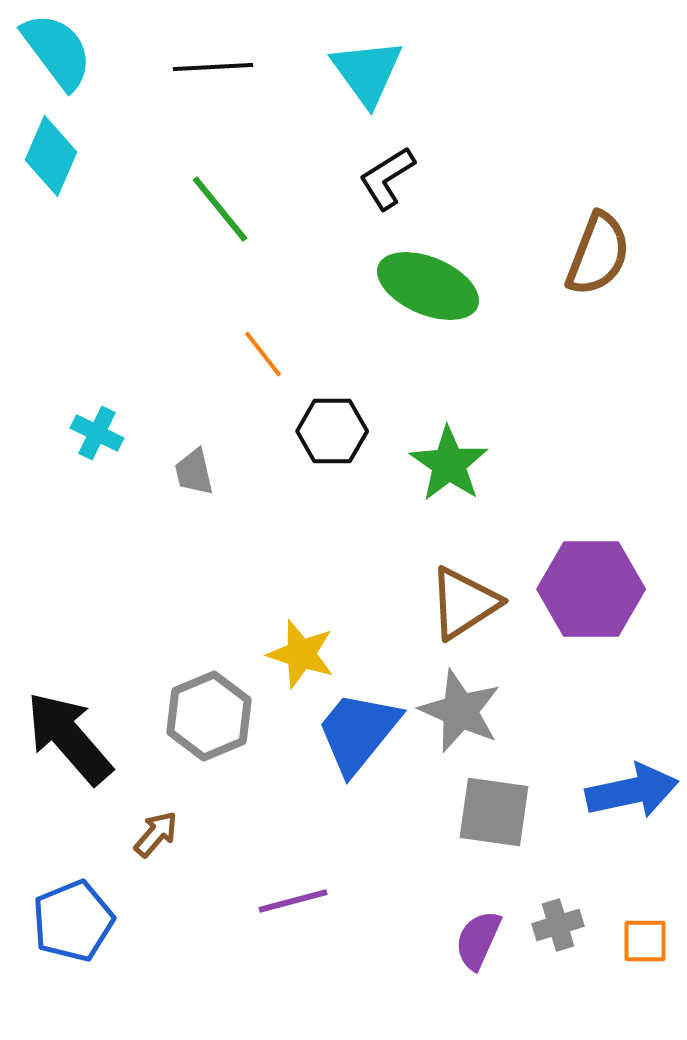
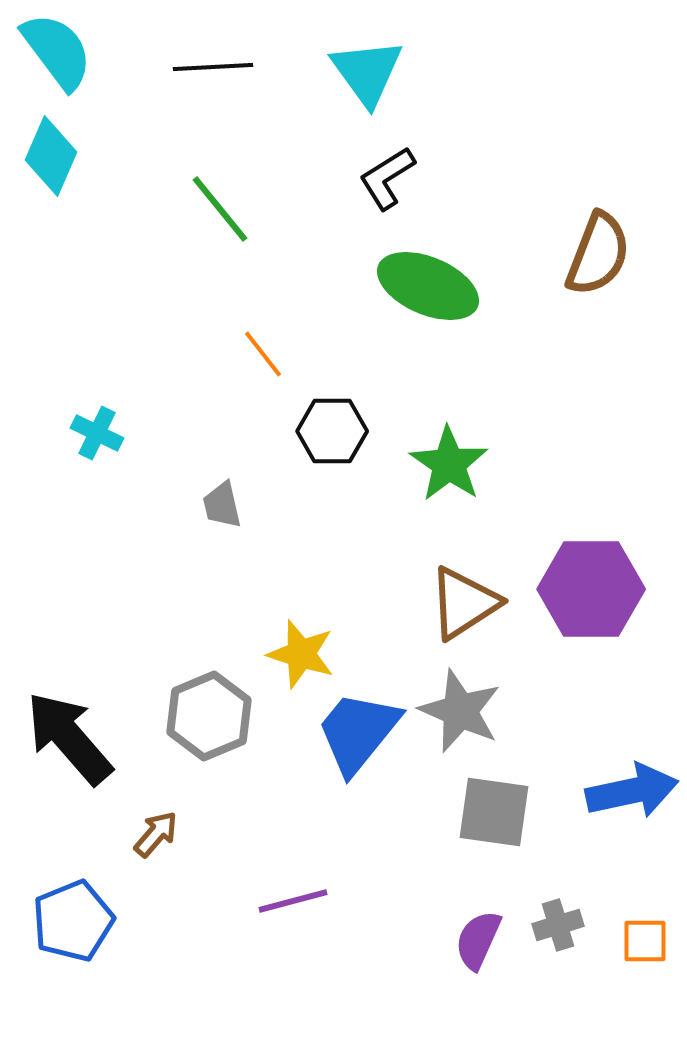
gray trapezoid: moved 28 px right, 33 px down
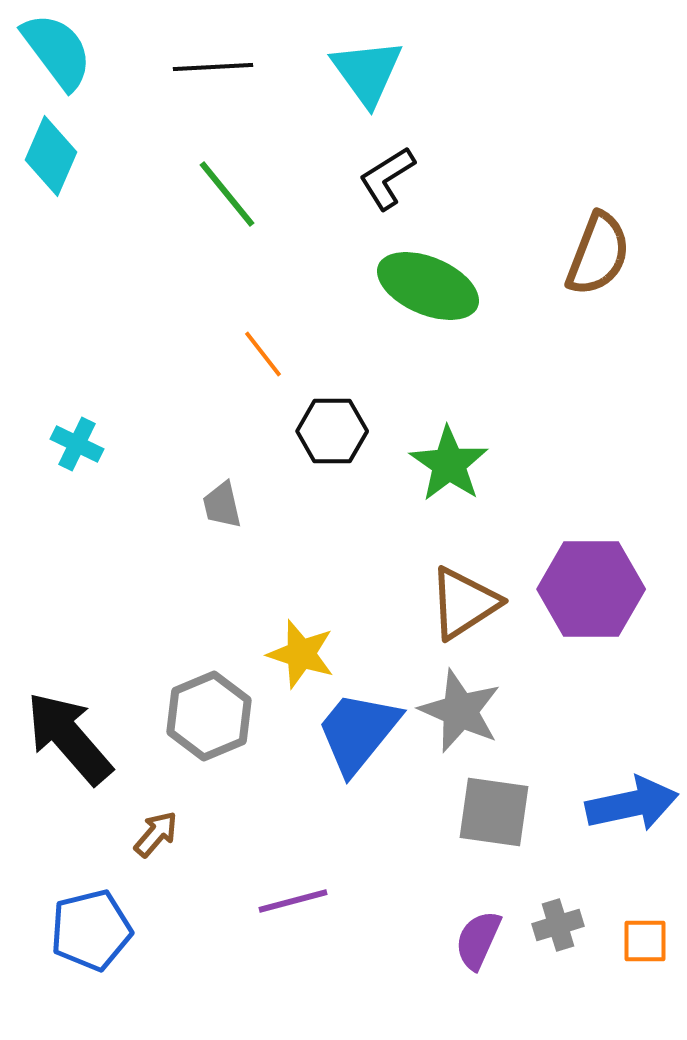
green line: moved 7 px right, 15 px up
cyan cross: moved 20 px left, 11 px down
blue arrow: moved 13 px down
blue pentagon: moved 18 px right, 9 px down; rotated 8 degrees clockwise
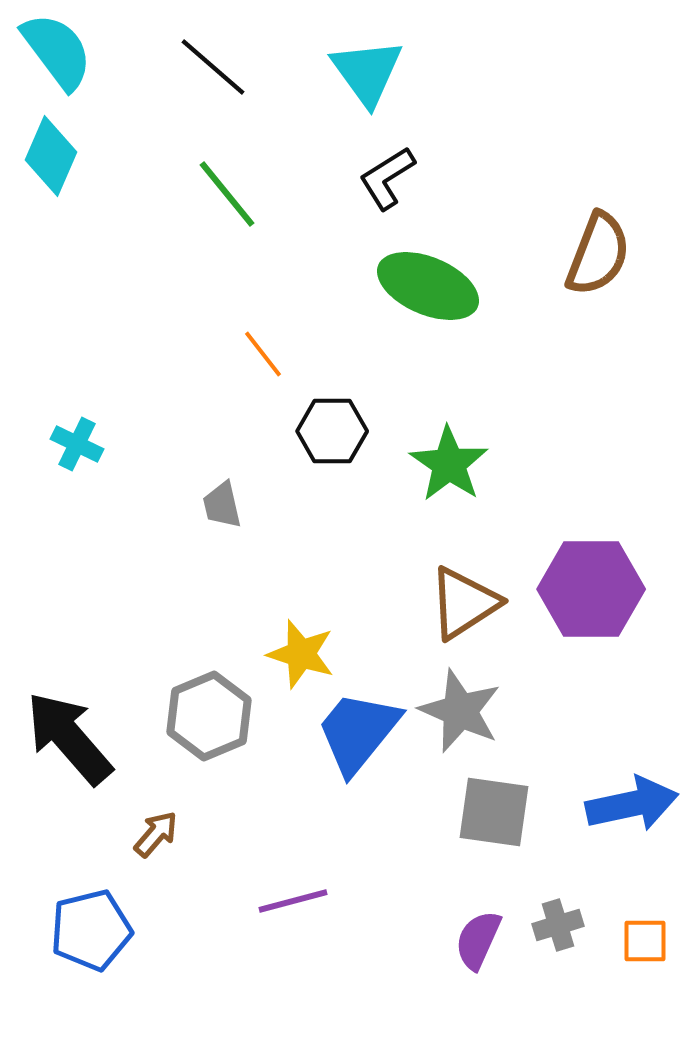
black line: rotated 44 degrees clockwise
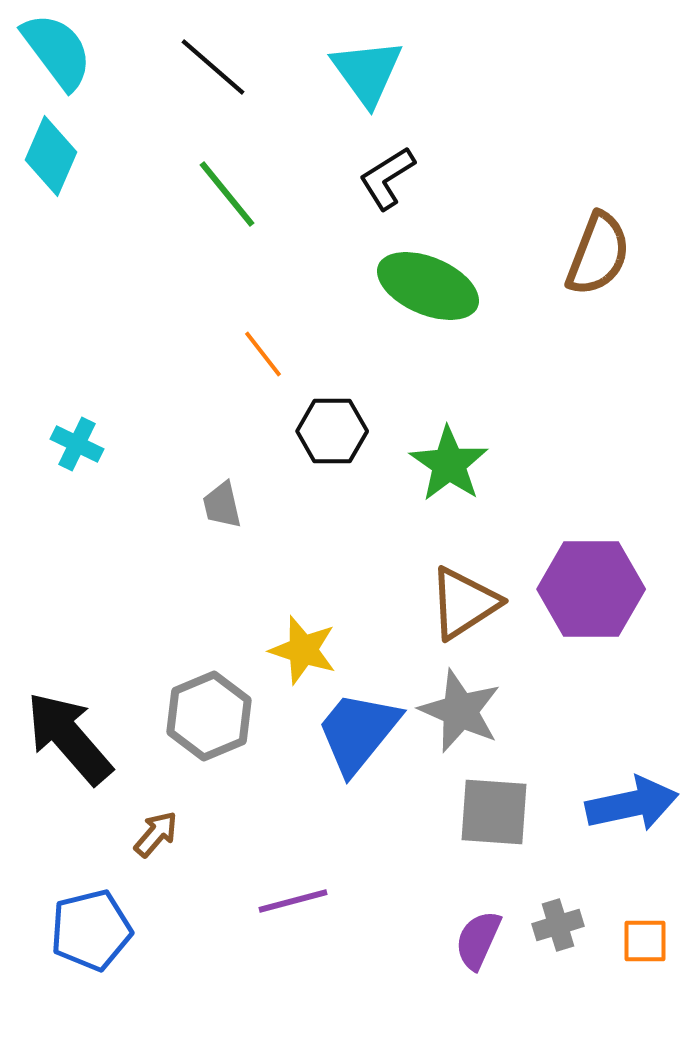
yellow star: moved 2 px right, 4 px up
gray square: rotated 4 degrees counterclockwise
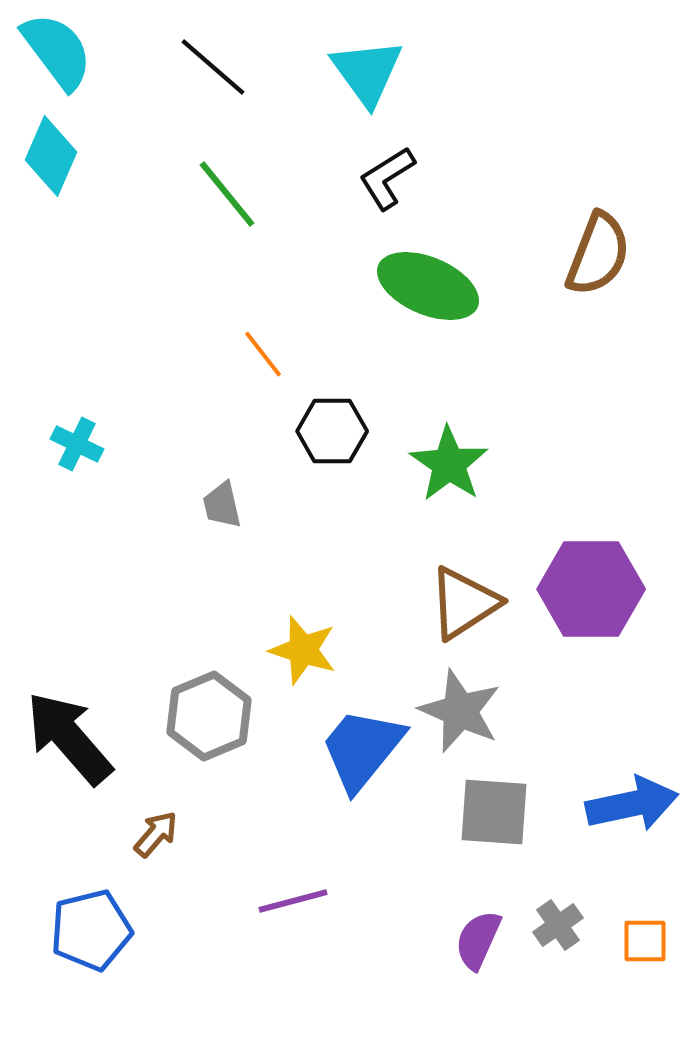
blue trapezoid: moved 4 px right, 17 px down
gray cross: rotated 18 degrees counterclockwise
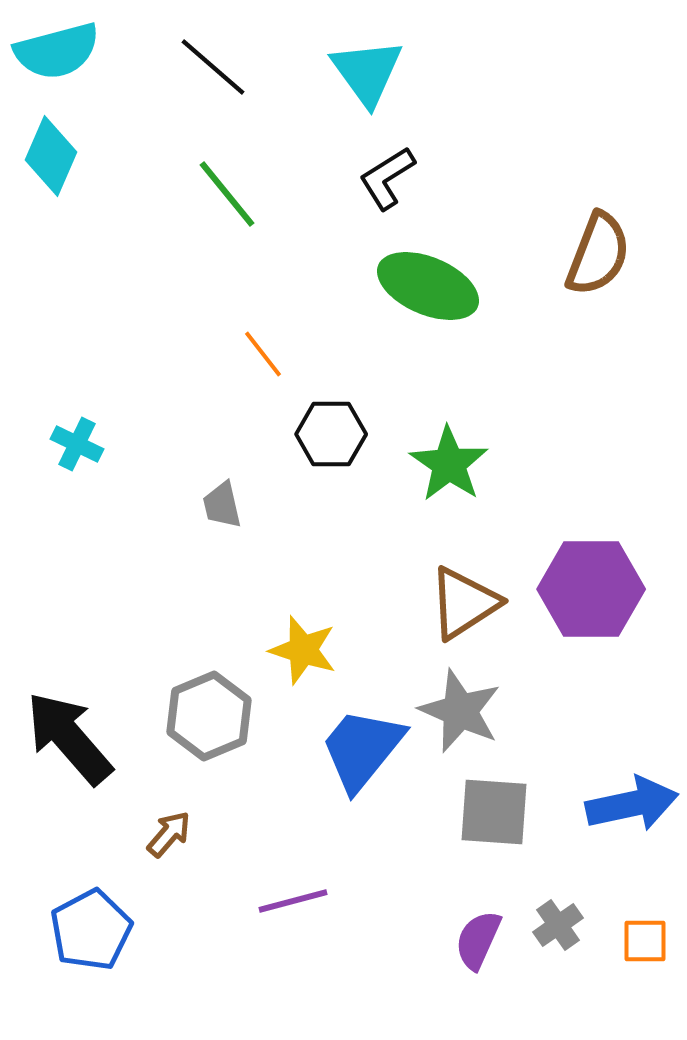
cyan semicircle: rotated 112 degrees clockwise
black hexagon: moved 1 px left, 3 px down
brown arrow: moved 13 px right
blue pentagon: rotated 14 degrees counterclockwise
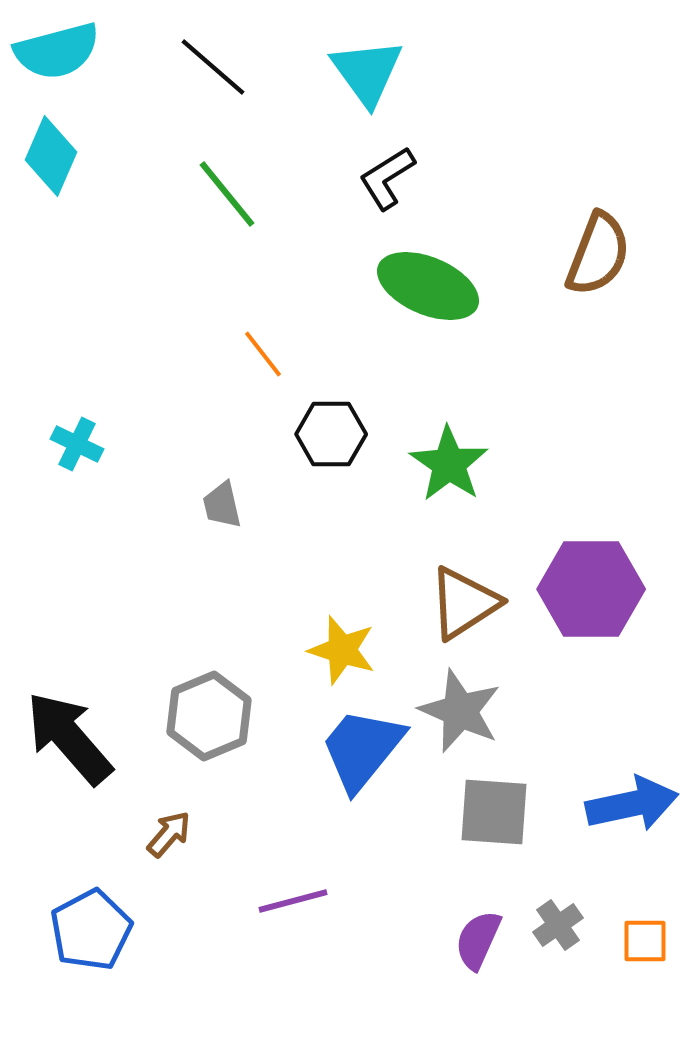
yellow star: moved 39 px right
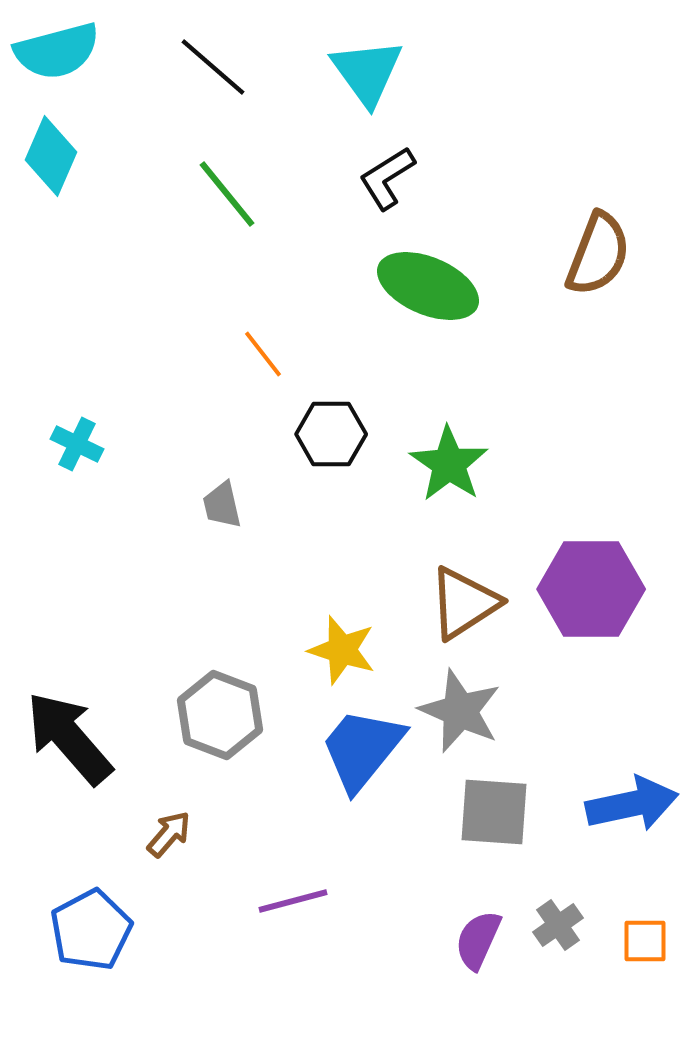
gray hexagon: moved 11 px right, 1 px up; rotated 16 degrees counterclockwise
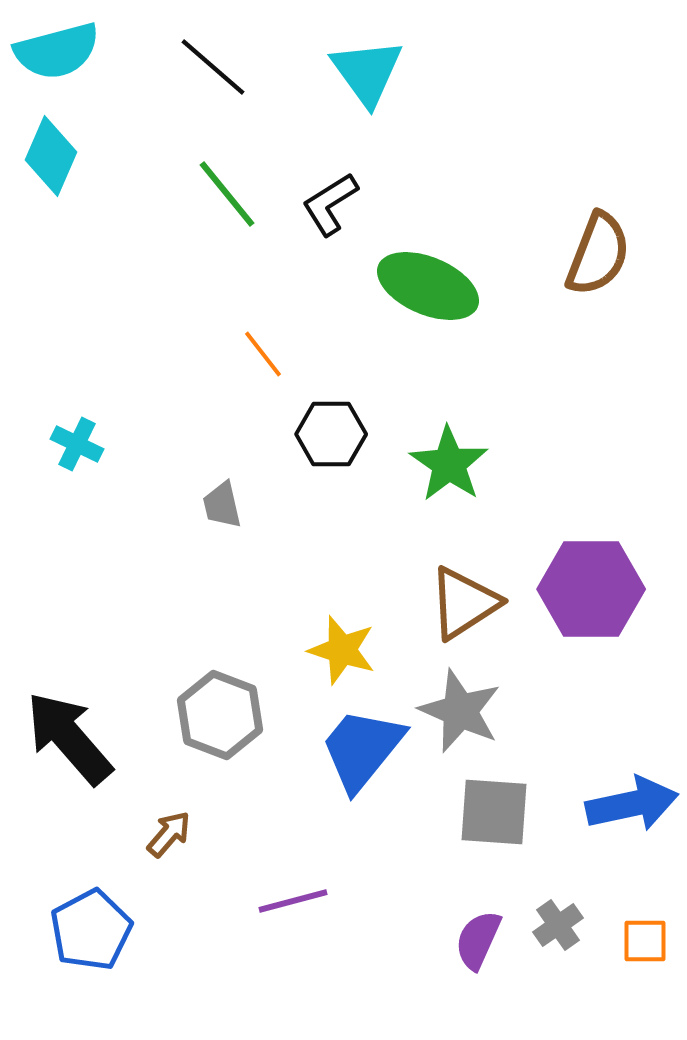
black L-shape: moved 57 px left, 26 px down
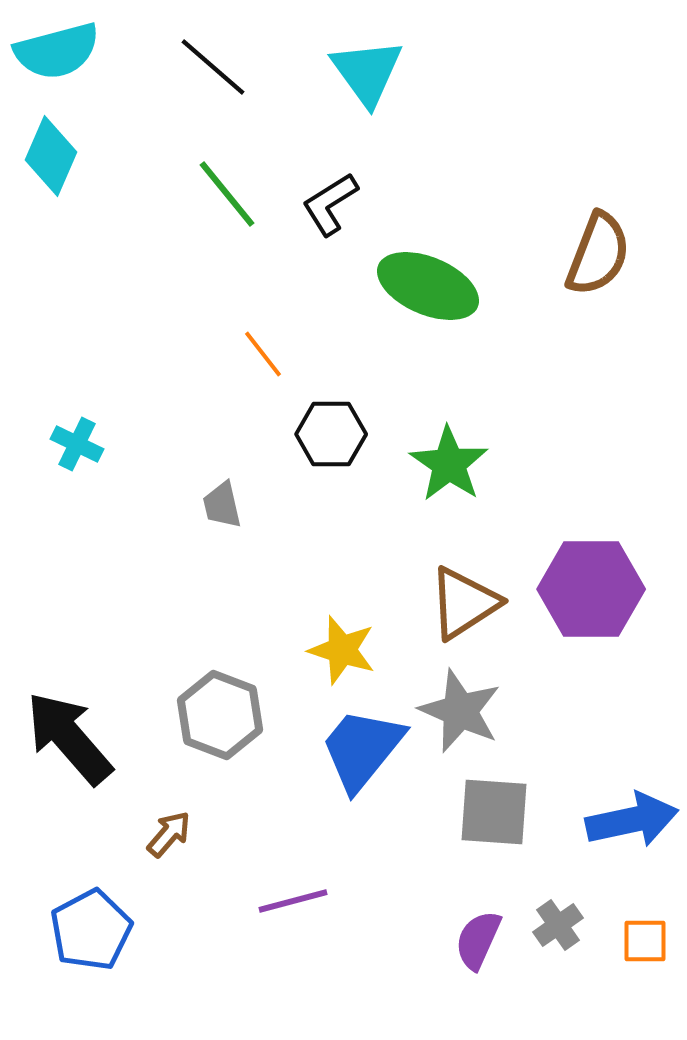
blue arrow: moved 16 px down
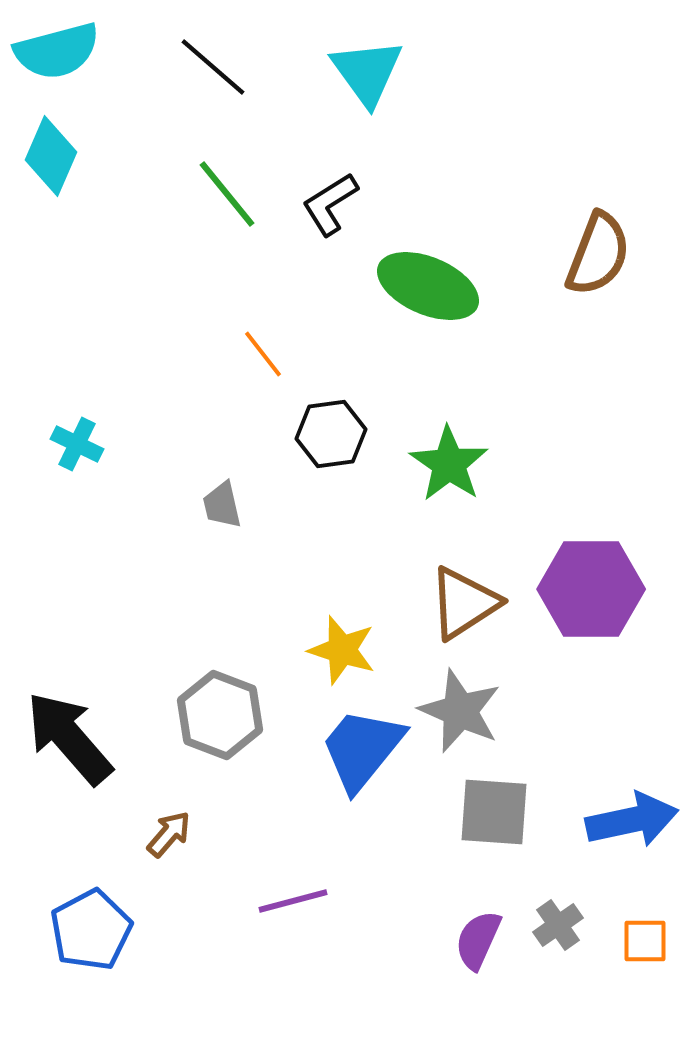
black hexagon: rotated 8 degrees counterclockwise
